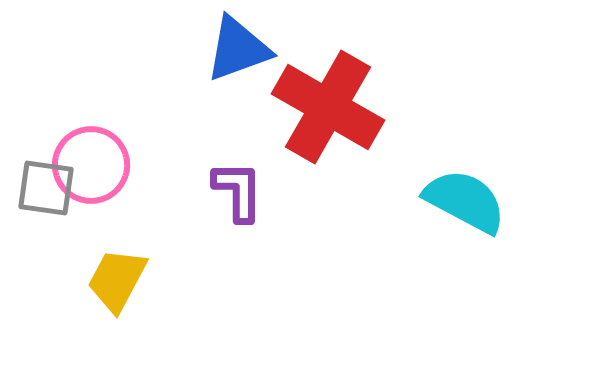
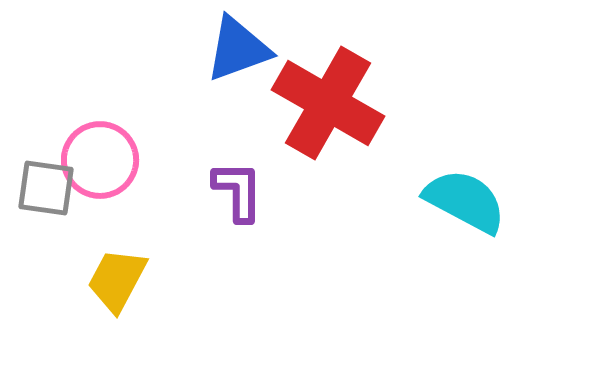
red cross: moved 4 px up
pink circle: moved 9 px right, 5 px up
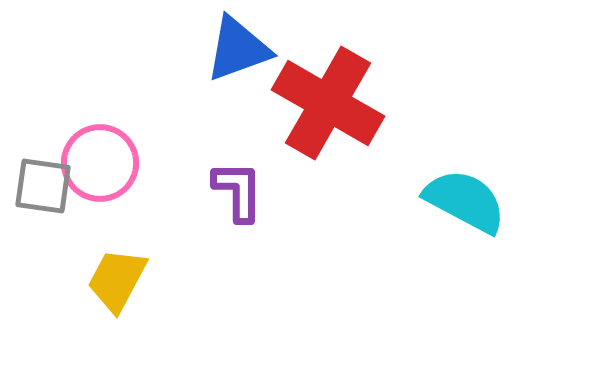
pink circle: moved 3 px down
gray square: moved 3 px left, 2 px up
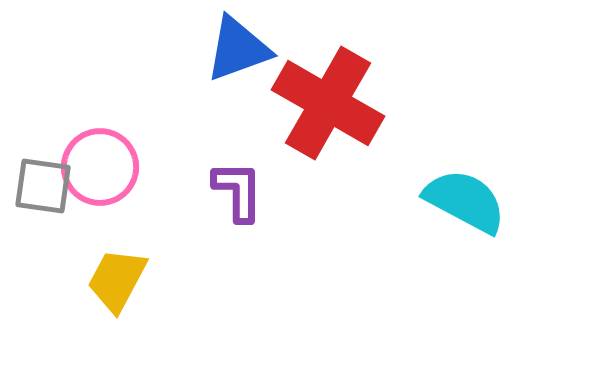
pink circle: moved 4 px down
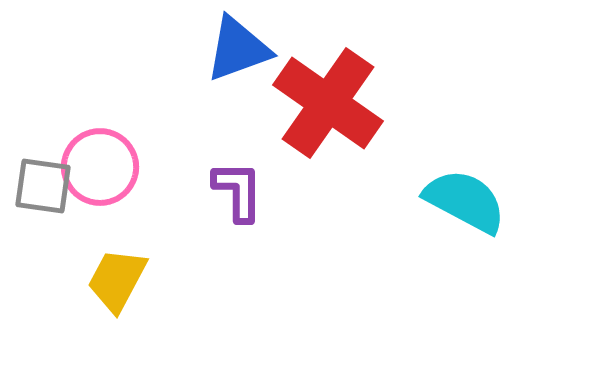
red cross: rotated 5 degrees clockwise
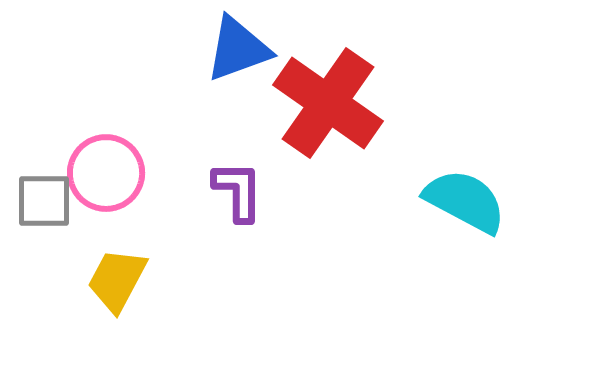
pink circle: moved 6 px right, 6 px down
gray square: moved 1 px right, 15 px down; rotated 8 degrees counterclockwise
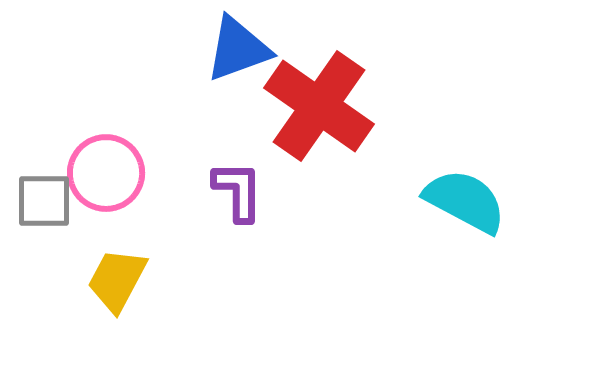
red cross: moved 9 px left, 3 px down
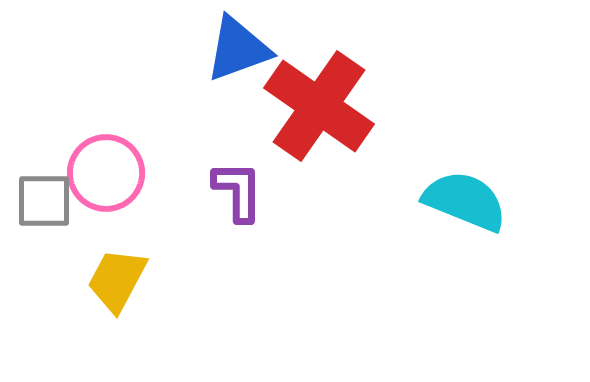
cyan semicircle: rotated 6 degrees counterclockwise
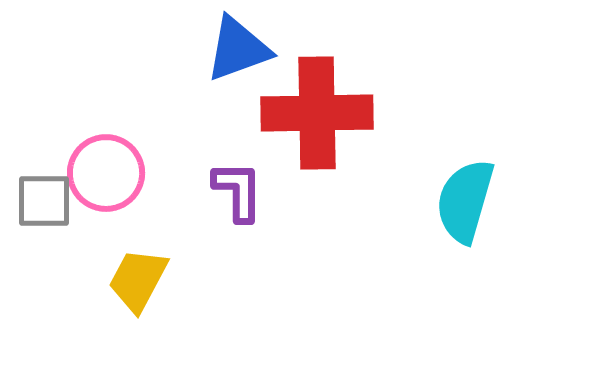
red cross: moved 2 px left, 7 px down; rotated 36 degrees counterclockwise
cyan semicircle: rotated 96 degrees counterclockwise
yellow trapezoid: moved 21 px right
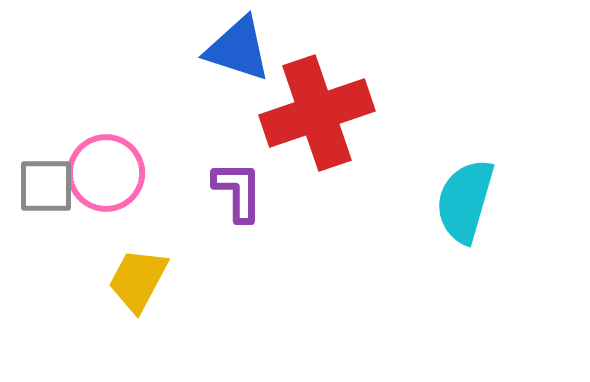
blue triangle: rotated 38 degrees clockwise
red cross: rotated 18 degrees counterclockwise
gray square: moved 2 px right, 15 px up
